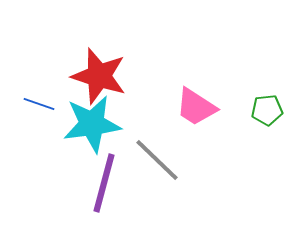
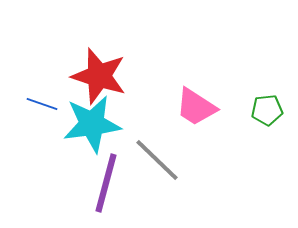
blue line: moved 3 px right
purple line: moved 2 px right
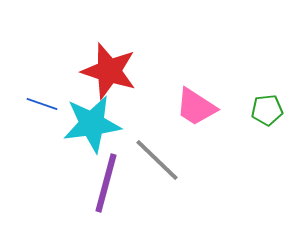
red star: moved 10 px right, 5 px up
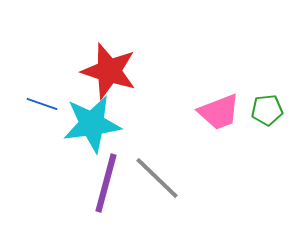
pink trapezoid: moved 23 px right, 5 px down; rotated 54 degrees counterclockwise
gray line: moved 18 px down
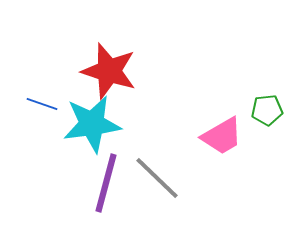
pink trapezoid: moved 3 px right, 24 px down; rotated 9 degrees counterclockwise
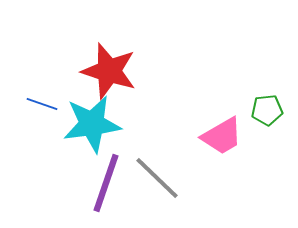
purple line: rotated 4 degrees clockwise
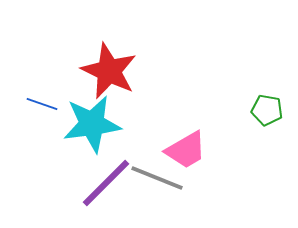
red star: rotated 8 degrees clockwise
green pentagon: rotated 16 degrees clockwise
pink trapezoid: moved 36 px left, 14 px down
gray line: rotated 22 degrees counterclockwise
purple line: rotated 26 degrees clockwise
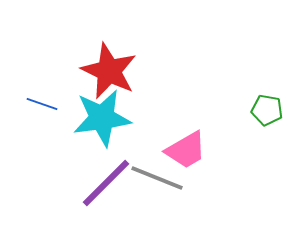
cyan star: moved 10 px right, 6 px up
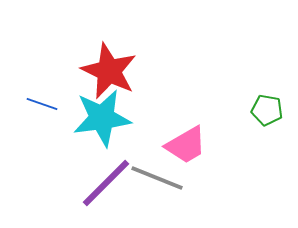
pink trapezoid: moved 5 px up
